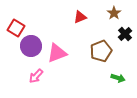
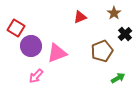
brown pentagon: moved 1 px right
green arrow: rotated 48 degrees counterclockwise
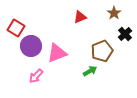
green arrow: moved 28 px left, 7 px up
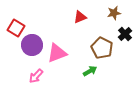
brown star: rotated 24 degrees clockwise
purple circle: moved 1 px right, 1 px up
brown pentagon: moved 3 px up; rotated 25 degrees counterclockwise
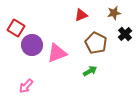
red triangle: moved 1 px right, 2 px up
brown pentagon: moved 6 px left, 5 px up
pink arrow: moved 10 px left, 10 px down
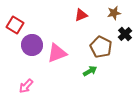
red square: moved 1 px left, 3 px up
brown pentagon: moved 5 px right, 4 px down
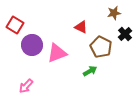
red triangle: moved 12 px down; rotated 48 degrees clockwise
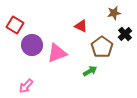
red triangle: moved 1 px up
brown pentagon: moved 1 px right; rotated 10 degrees clockwise
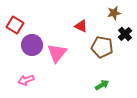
brown pentagon: rotated 25 degrees counterclockwise
pink triangle: rotated 30 degrees counterclockwise
green arrow: moved 12 px right, 14 px down
pink arrow: moved 6 px up; rotated 28 degrees clockwise
